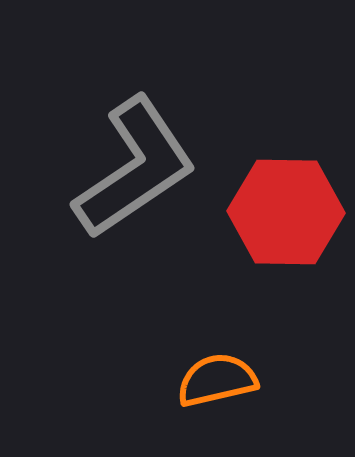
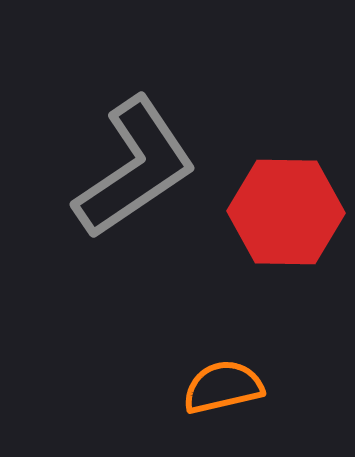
orange semicircle: moved 6 px right, 7 px down
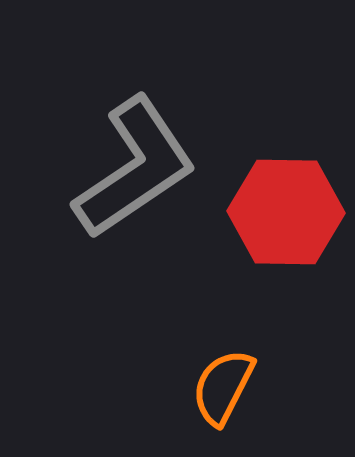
orange semicircle: rotated 50 degrees counterclockwise
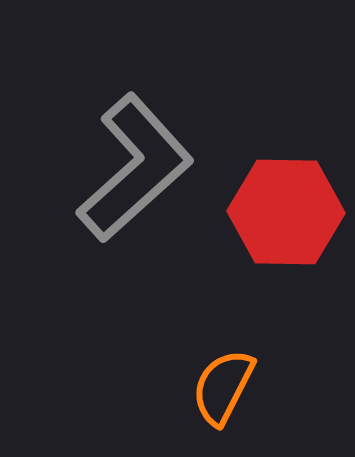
gray L-shape: rotated 8 degrees counterclockwise
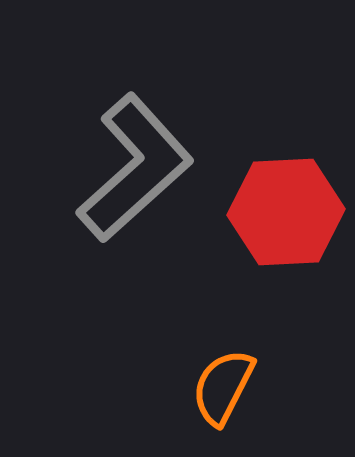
red hexagon: rotated 4 degrees counterclockwise
